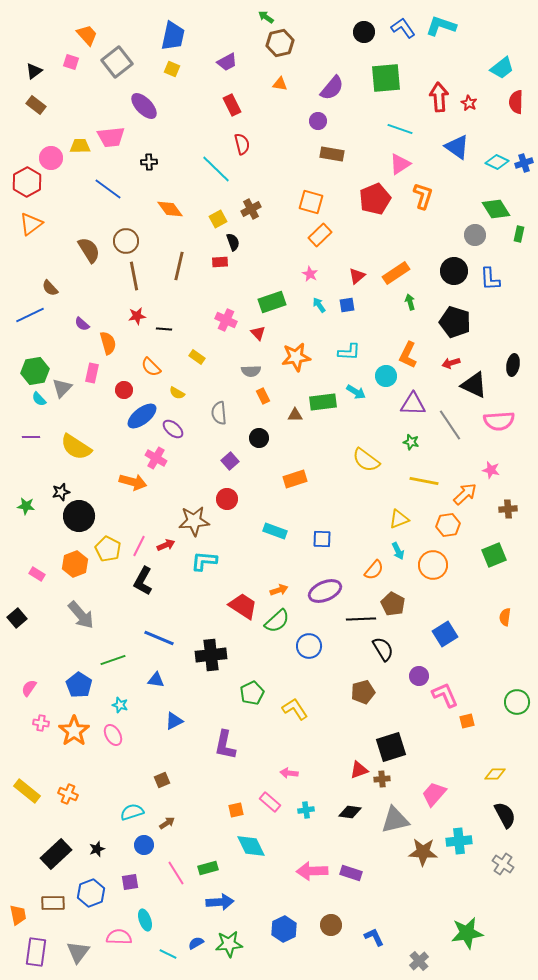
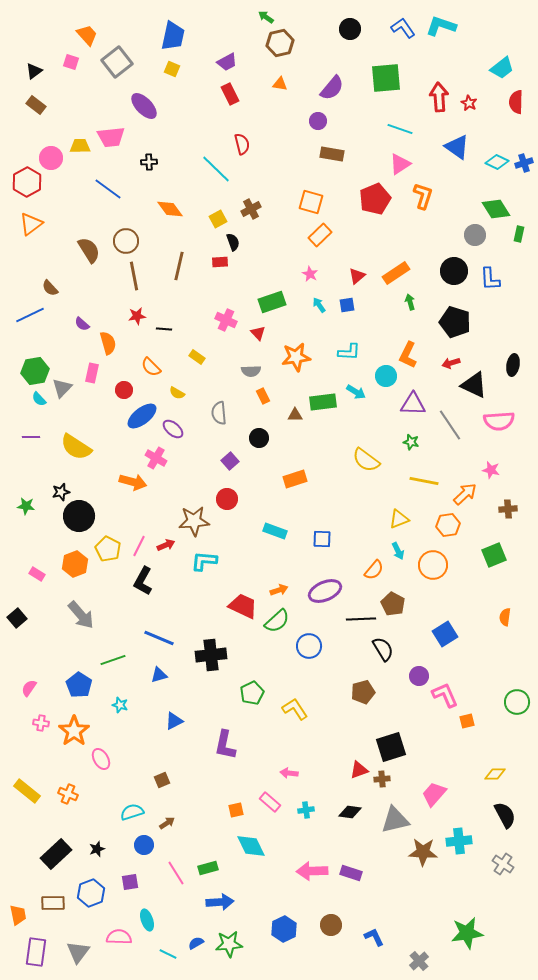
black circle at (364, 32): moved 14 px left, 3 px up
red rectangle at (232, 105): moved 2 px left, 11 px up
red trapezoid at (243, 606): rotated 8 degrees counterclockwise
blue triangle at (156, 680): moved 3 px right, 5 px up; rotated 24 degrees counterclockwise
pink ellipse at (113, 735): moved 12 px left, 24 px down
cyan ellipse at (145, 920): moved 2 px right
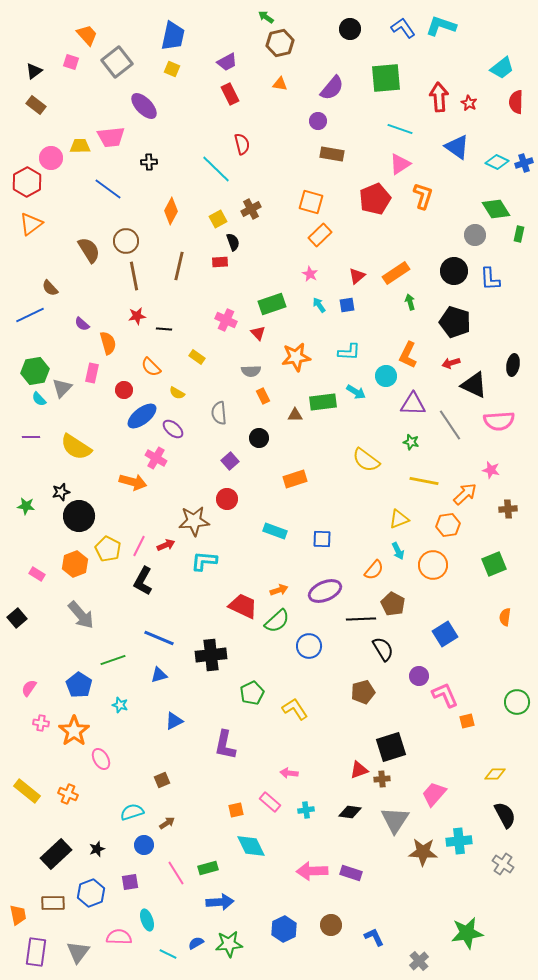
orange diamond at (170, 209): moved 1 px right, 2 px down; rotated 64 degrees clockwise
green rectangle at (272, 302): moved 2 px down
green square at (494, 555): moved 9 px down
gray triangle at (395, 820): rotated 44 degrees counterclockwise
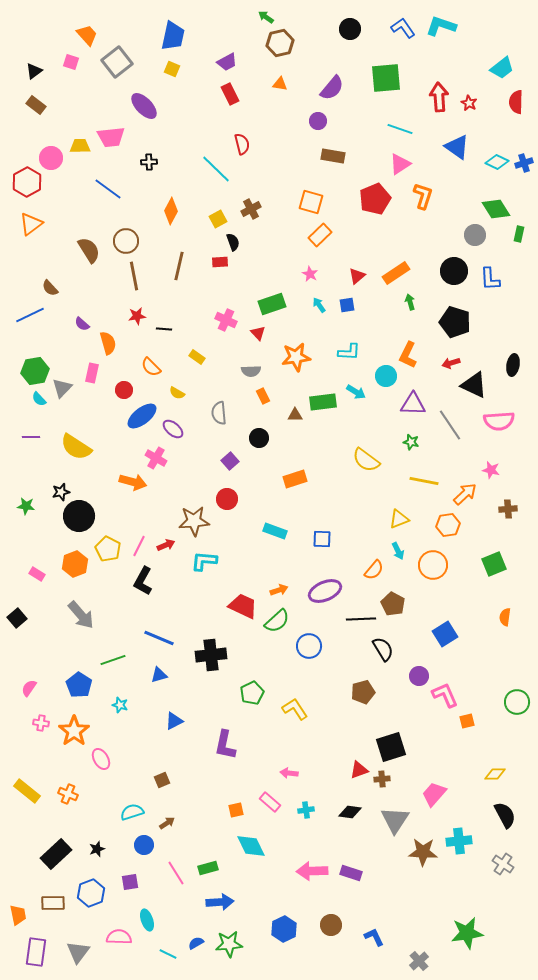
brown rectangle at (332, 154): moved 1 px right, 2 px down
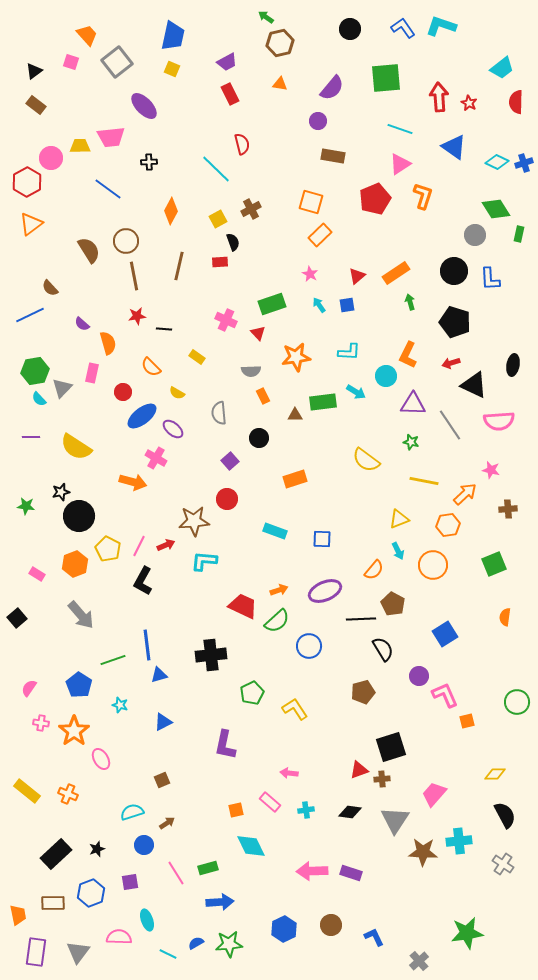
blue triangle at (457, 147): moved 3 px left
red circle at (124, 390): moved 1 px left, 2 px down
blue line at (159, 638): moved 12 px left, 7 px down; rotated 60 degrees clockwise
blue triangle at (174, 721): moved 11 px left, 1 px down
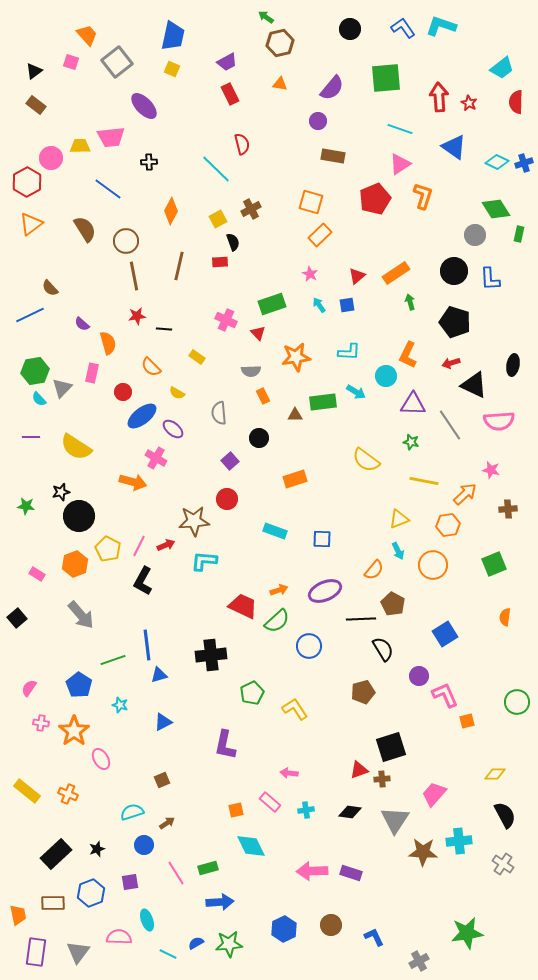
brown semicircle at (89, 250): moved 4 px left, 21 px up
gray cross at (419, 961): rotated 12 degrees clockwise
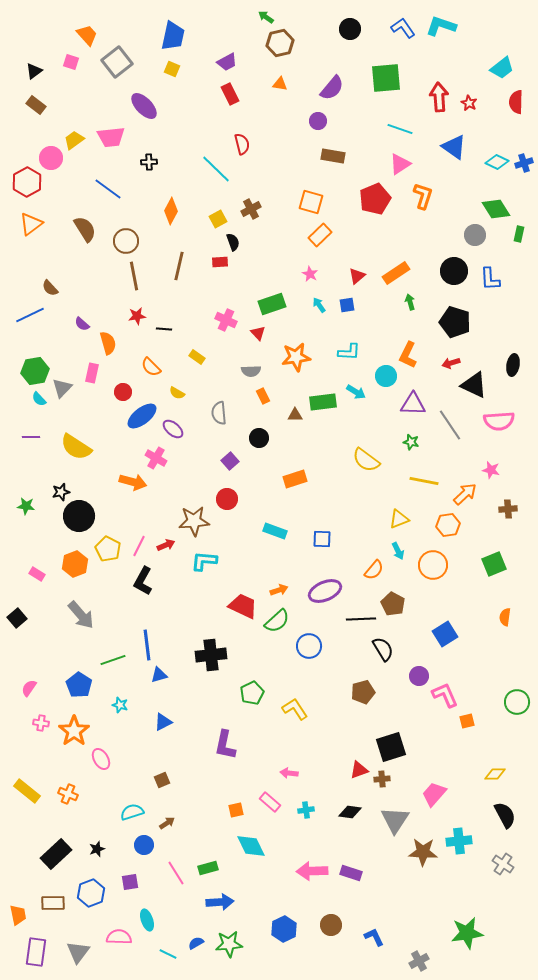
yellow trapezoid at (80, 146): moved 6 px left, 6 px up; rotated 35 degrees counterclockwise
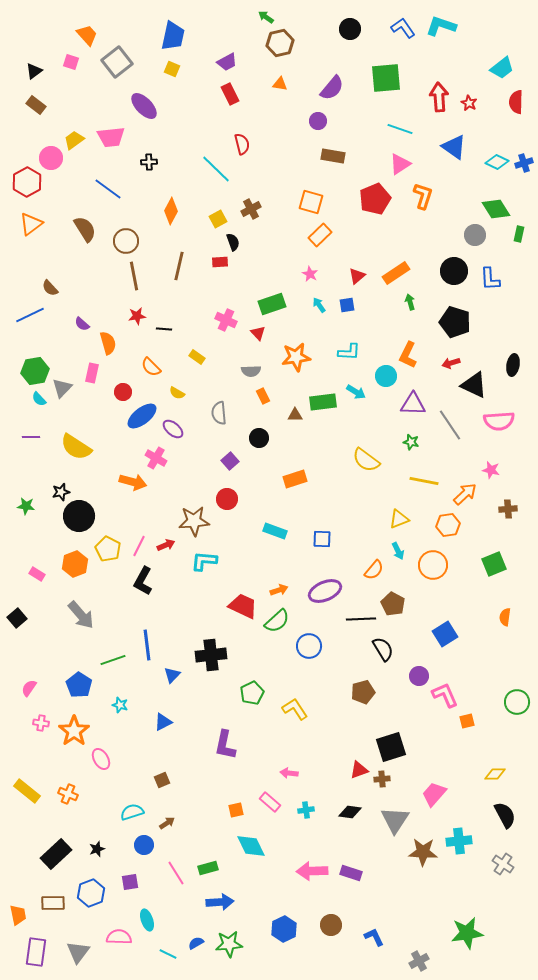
blue triangle at (159, 675): moved 13 px right; rotated 30 degrees counterclockwise
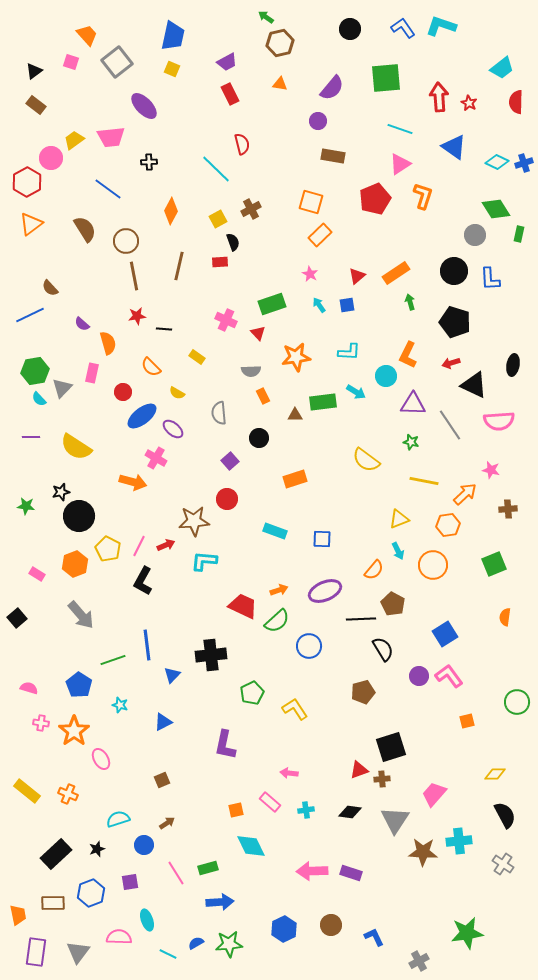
pink semicircle at (29, 688): rotated 72 degrees clockwise
pink L-shape at (445, 695): moved 4 px right, 19 px up; rotated 12 degrees counterclockwise
cyan semicircle at (132, 812): moved 14 px left, 7 px down
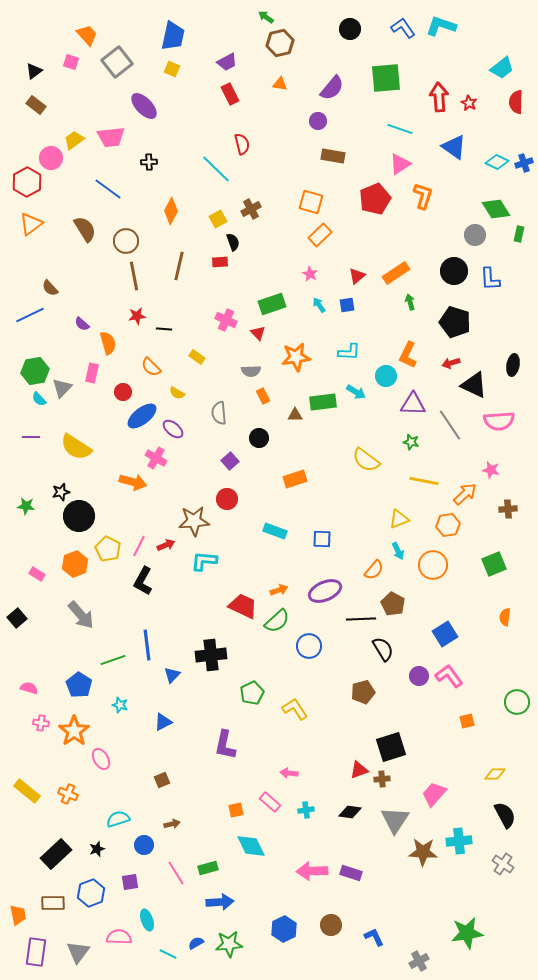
brown arrow at (167, 823): moved 5 px right, 1 px down; rotated 21 degrees clockwise
